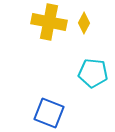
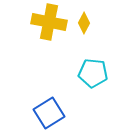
blue square: rotated 36 degrees clockwise
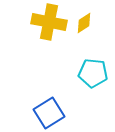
yellow diamond: rotated 30 degrees clockwise
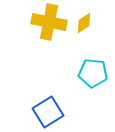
blue square: moved 1 px left, 1 px up
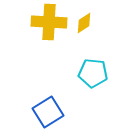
yellow cross: rotated 8 degrees counterclockwise
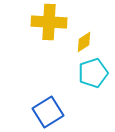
yellow diamond: moved 19 px down
cyan pentagon: rotated 24 degrees counterclockwise
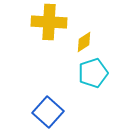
blue square: rotated 16 degrees counterclockwise
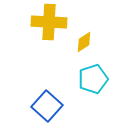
cyan pentagon: moved 6 px down
blue square: moved 1 px left, 6 px up
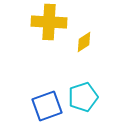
cyan pentagon: moved 10 px left, 18 px down
blue square: rotated 28 degrees clockwise
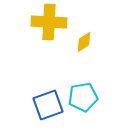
cyan pentagon: rotated 8 degrees clockwise
blue square: moved 1 px right, 1 px up
